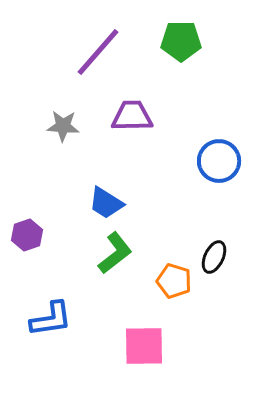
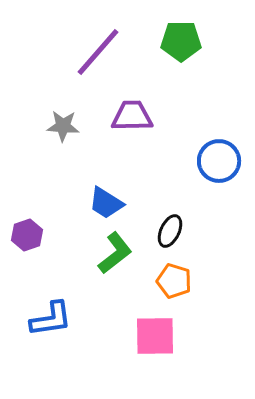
black ellipse: moved 44 px left, 26 px up
pink square: moved 11 px right, 10 px up
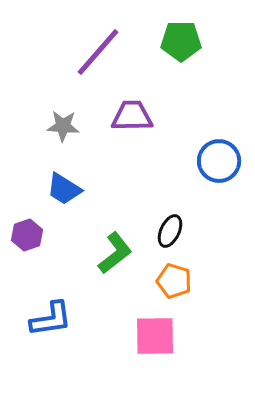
blue trapezoid: moved 42 px left, 14 px up
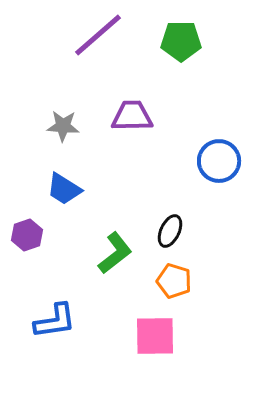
purple line: moved 17 px up; rotated 8 degrees clockwise
blue L-shape: moved 4 px right, 2 px down
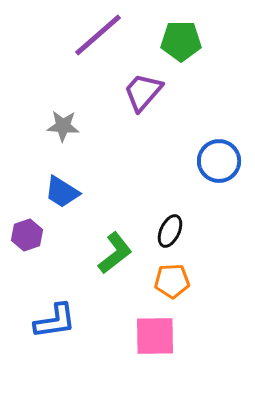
purple trapezoid: moved 11 px right, 24 px up; rotated 48 degrees counterclockwise
blue trapezoid: moved 2 px left, 3 px down
orange pentagon: moved 2 px left; rotated 20 degrees counterclockwise
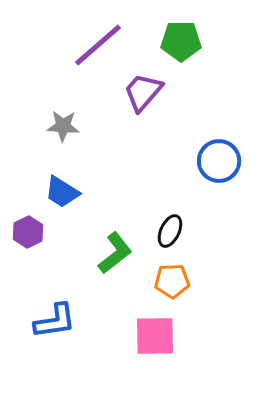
purple line: moved 10 px down
purple hexagon: moved 1 px right, 3 px up; rotated 8 degrees counterclockwise
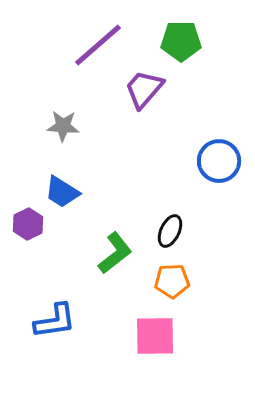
purple trapezoid: moved 1 px right, 3 px up
purple hexagon: moved 8 px up
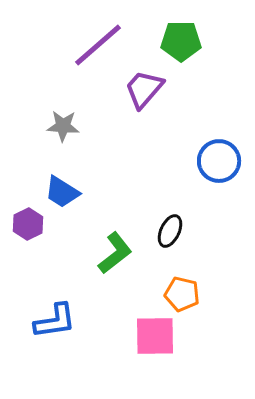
orange pentagon: moved 10 px right, 13 px down; rotated 16 degrees clockwise
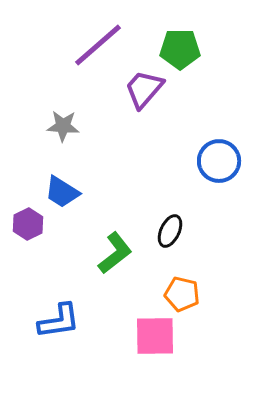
green pentagon: moved 1 px left, 8 px down
blue L-shape: moved 4 px right
